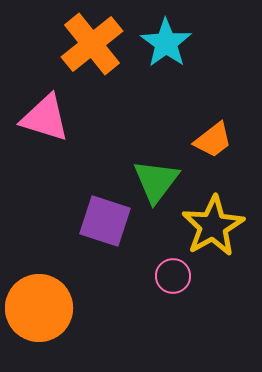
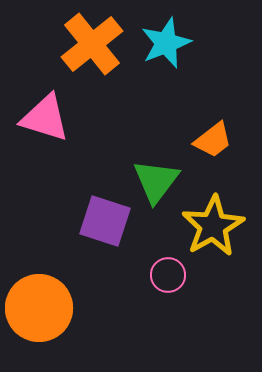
cyan star: rotated 15 degrees clockwise
pink circle: moved 5 px left, 1 px up
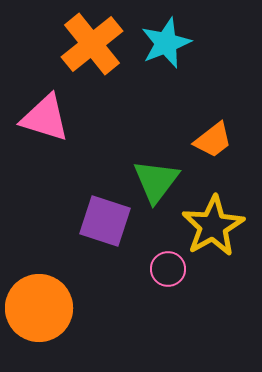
pink circle: moved 6 px up
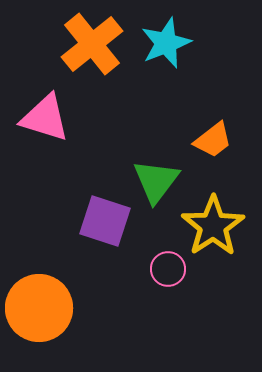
yellow star: rotated 4 degrees counterclockwise
